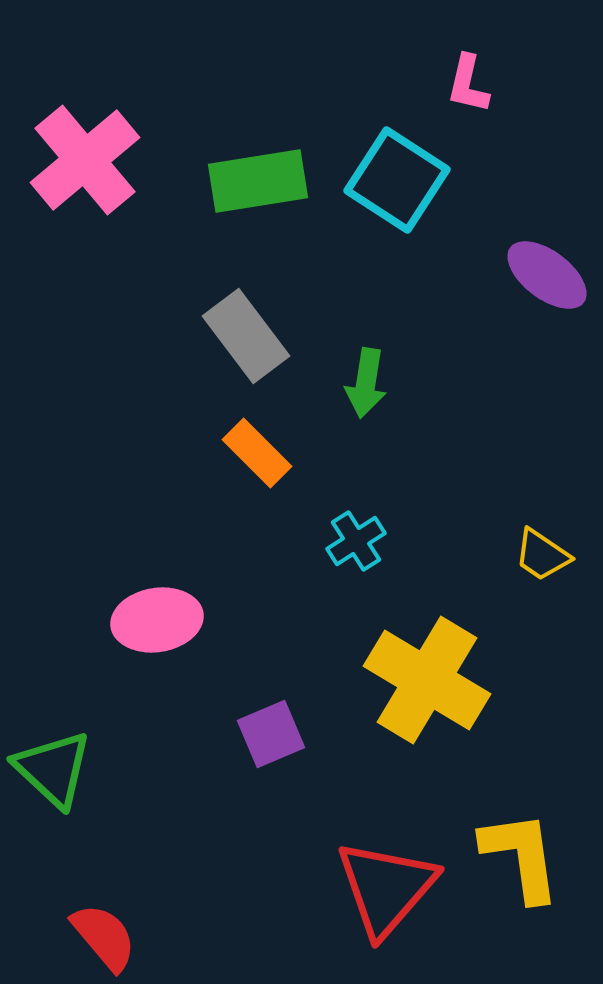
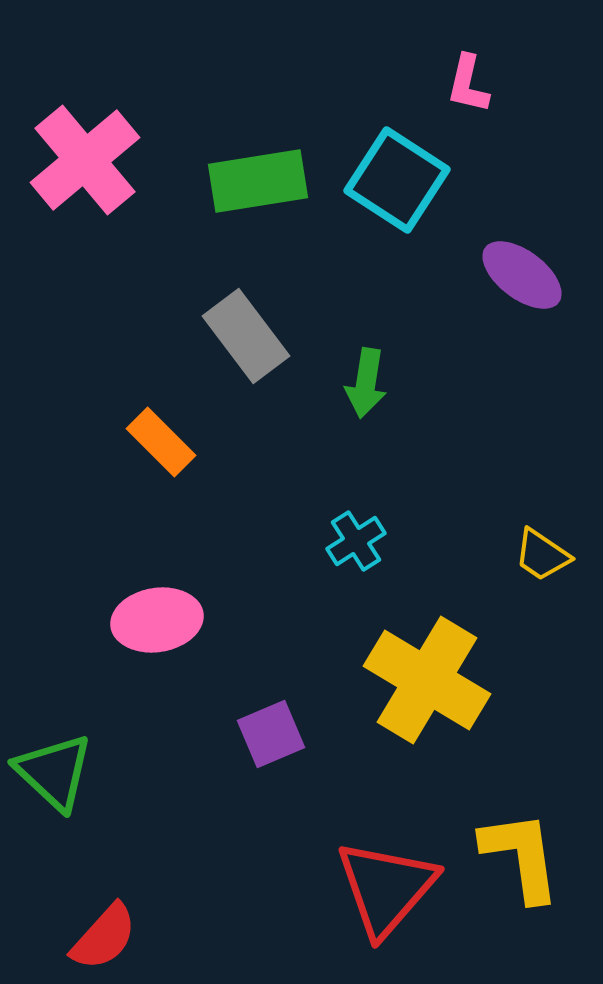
purple ellipse: moved 25 px left
orange rectangle: moved 96 px left, 11 px up
green triangle: moved 1 px right, 3 px down
red semicircle: rotated 82 degrees clockwise
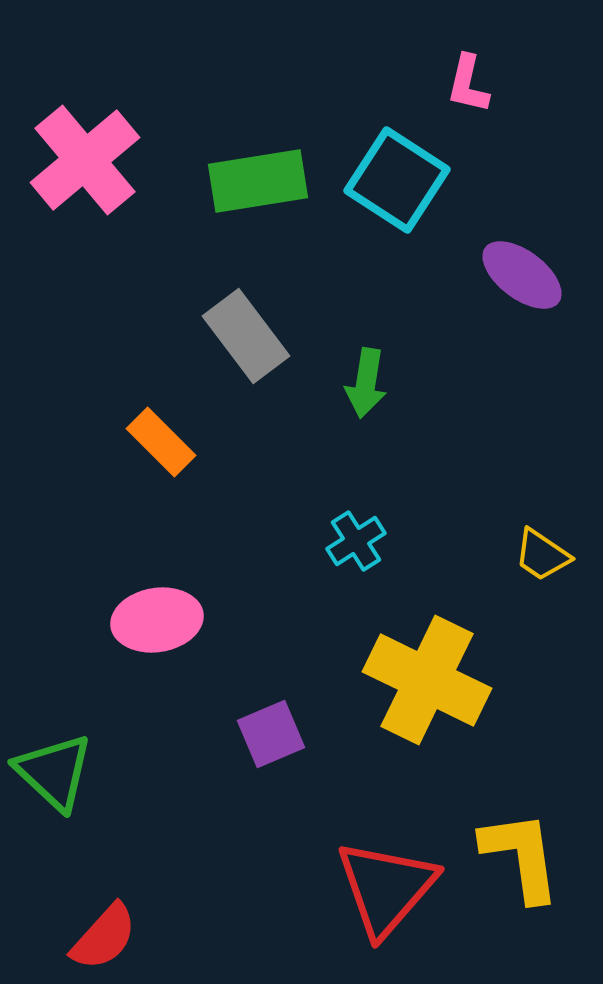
yellow cross: rotated 5 degrees counterclockwise
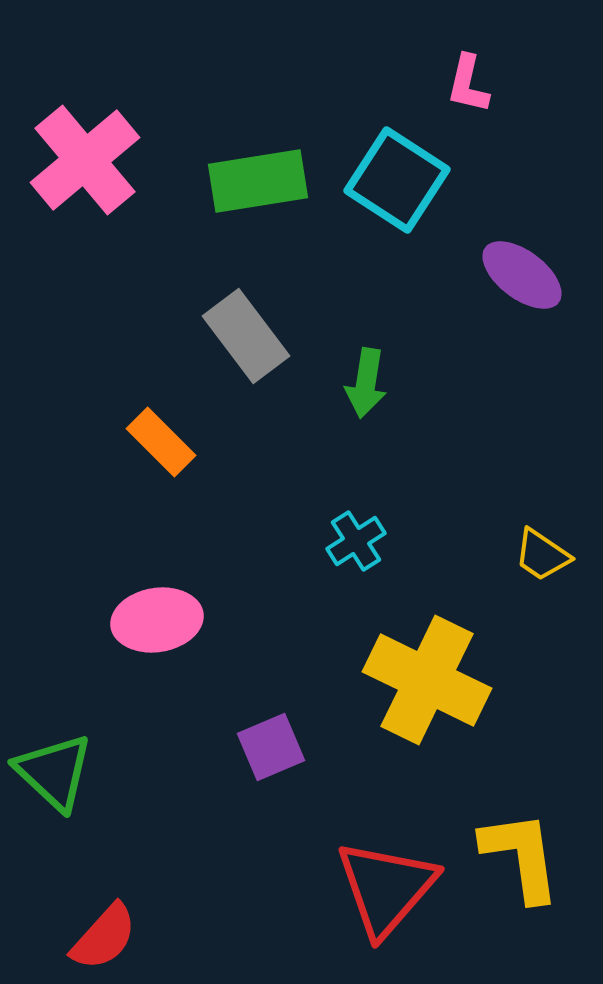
purple square: moved 13 px down
